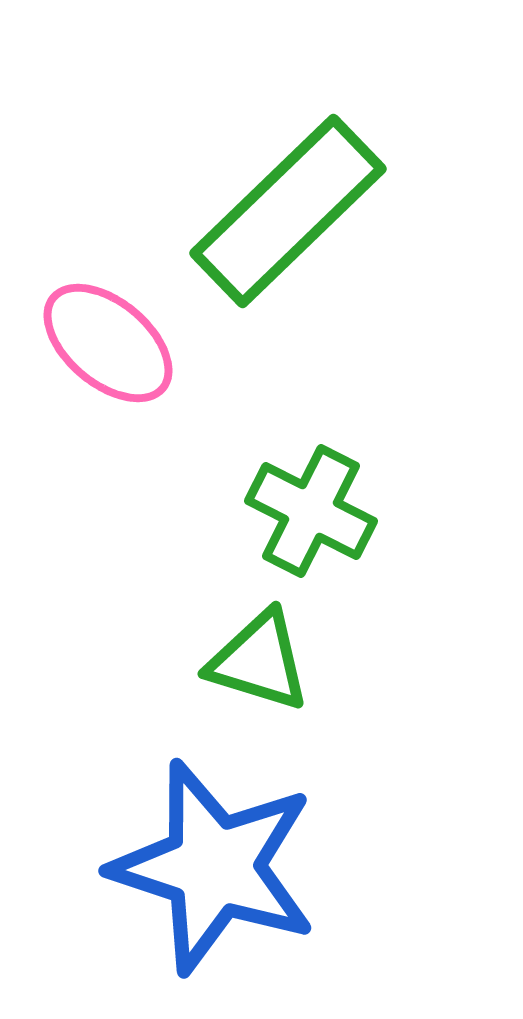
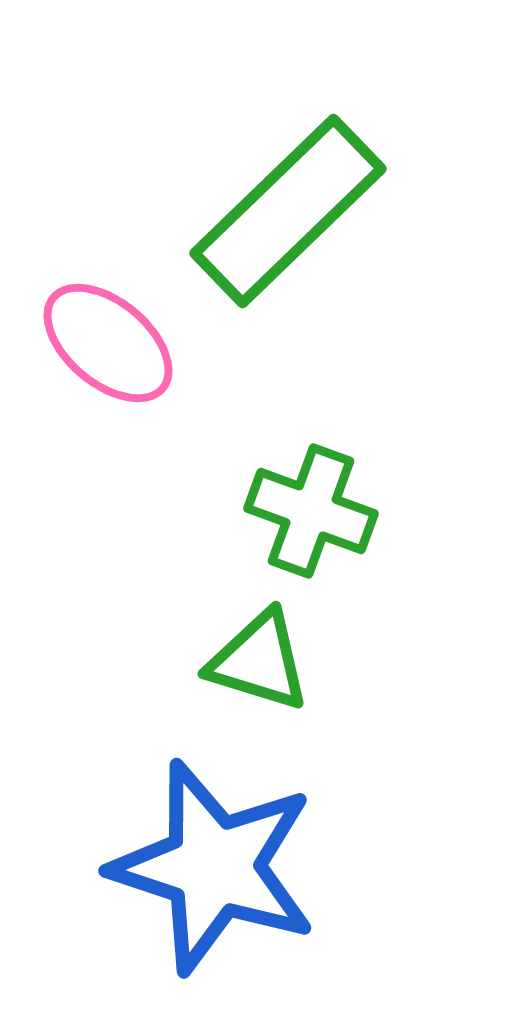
green cross: rotated 7 degrees counterclockwise
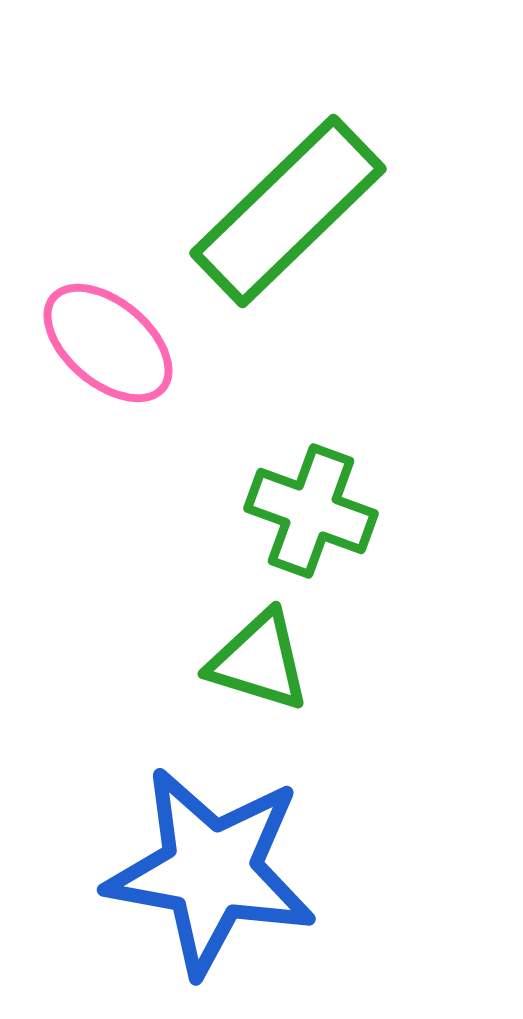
blue star: moved 3 px left, 4 px down; rotated 8 degrees counterclockwise
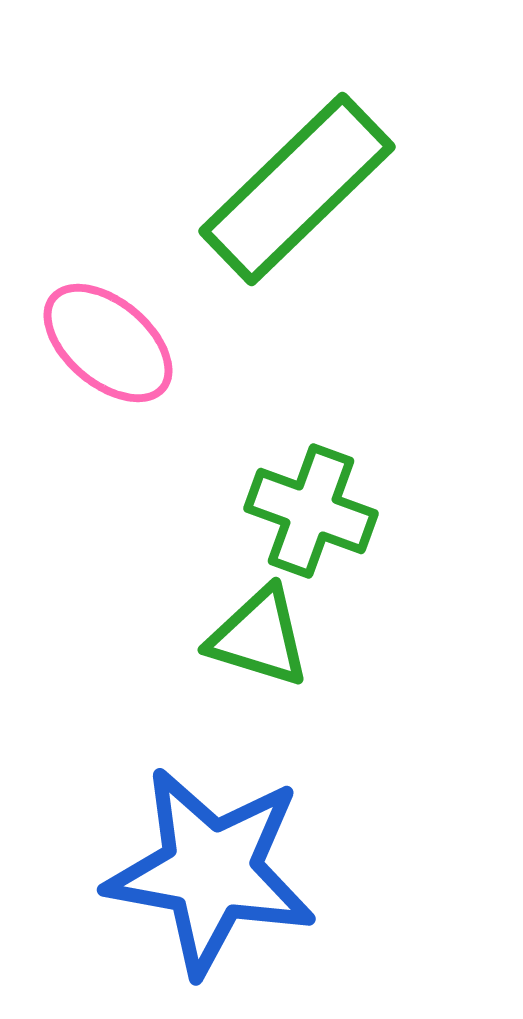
green rectangle: moved 9 px right, 22 px up
green triangle: moved 24 px up
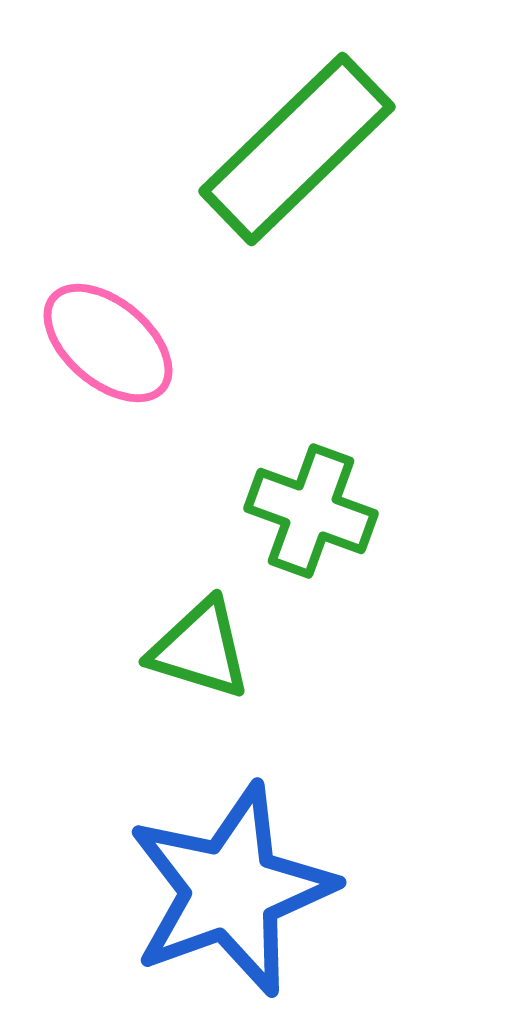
green rectangle: moved 40 px up
green triangle: moved 59 px left, 12 px down
blue star: moved 20 px right, 19 px down; rotated 30 degrees counterclockwise
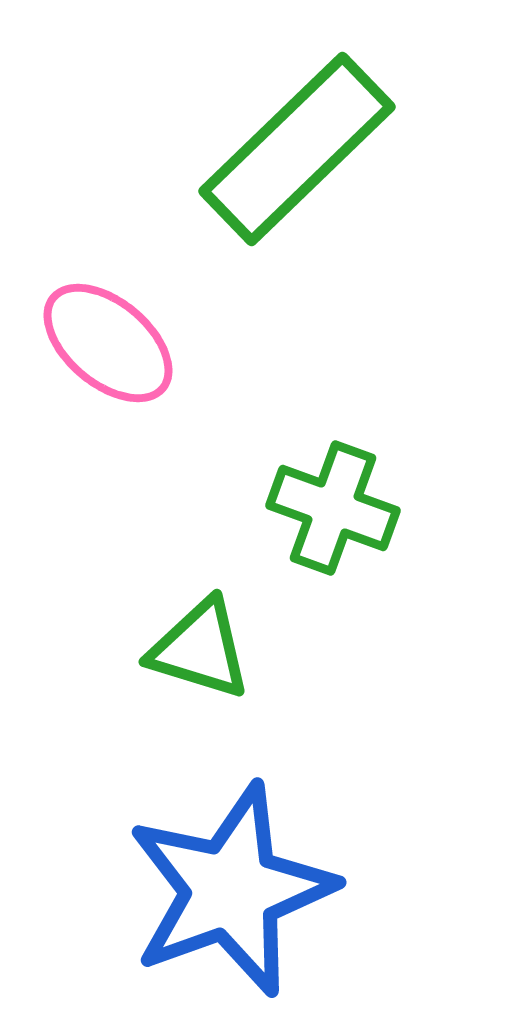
green cross: moved 22 px right, 3 px up
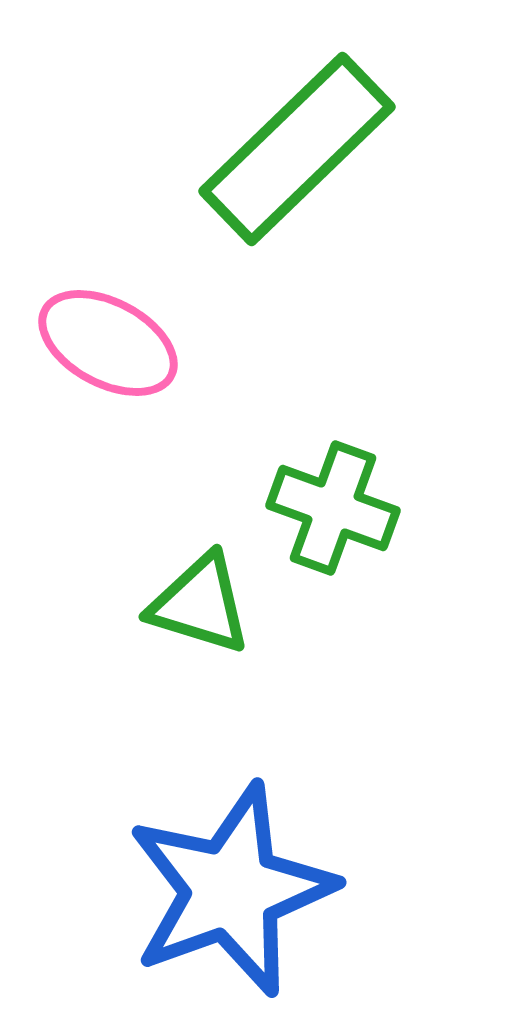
pink ellipse: rotated 12 degrees counterclockwise
green triangle: moved 45 px up
